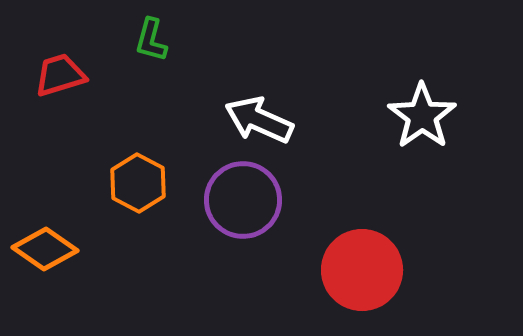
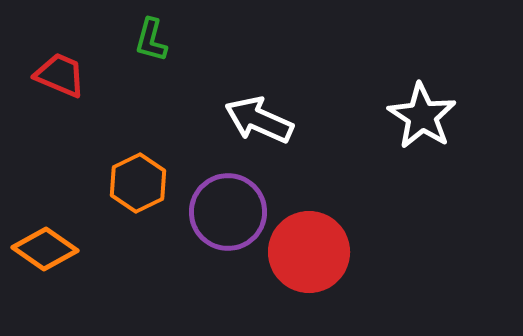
red trapezoid: rotated 40 degrees clockwise
white star: rotated 4 degrees counterclockwise
orange hexagon: rotated 6 degrees clockwise
purple circle: moved 15 px left, 12 px down
red circle: moved 53 px left, 18 px up
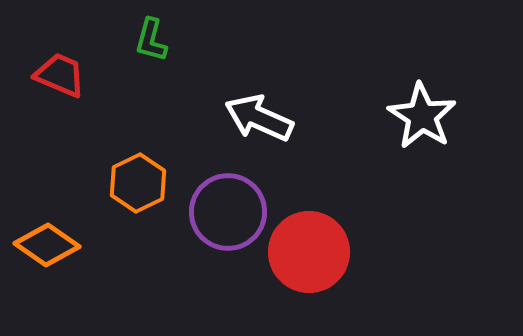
white arrow: moved 2 px up
orange diamond: moved 2 px right, 4 px up
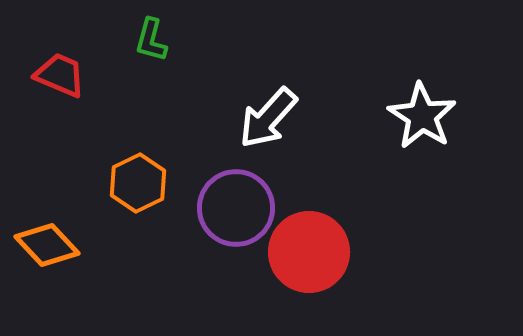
white arrow: moved 9 px right; rotated 72 degrees counterclockwise
purple circle: moved 8 px right, 4 px up
orange diamond: rotated 12 degrees clockwise
